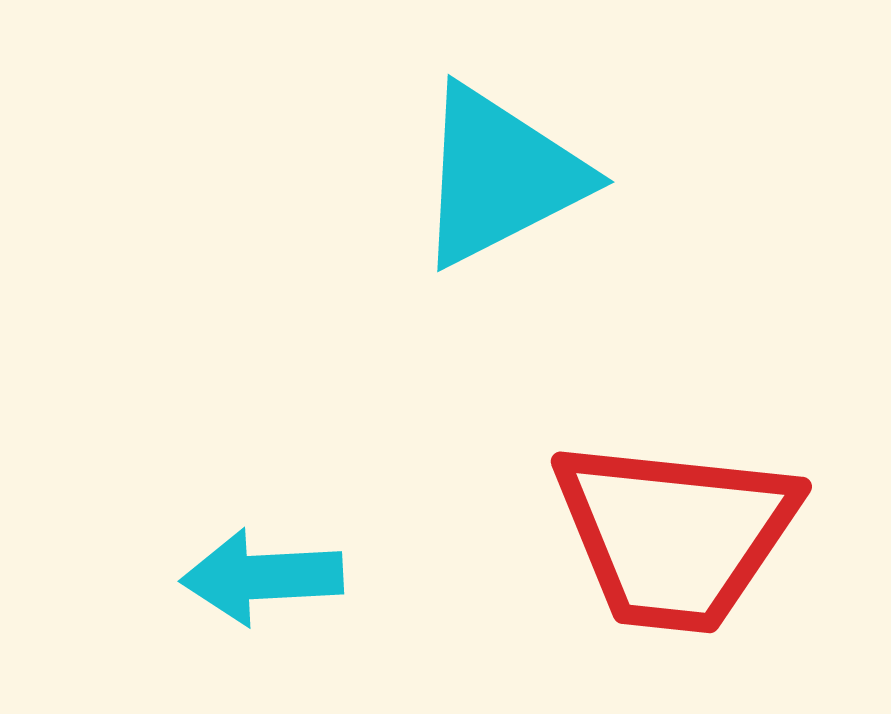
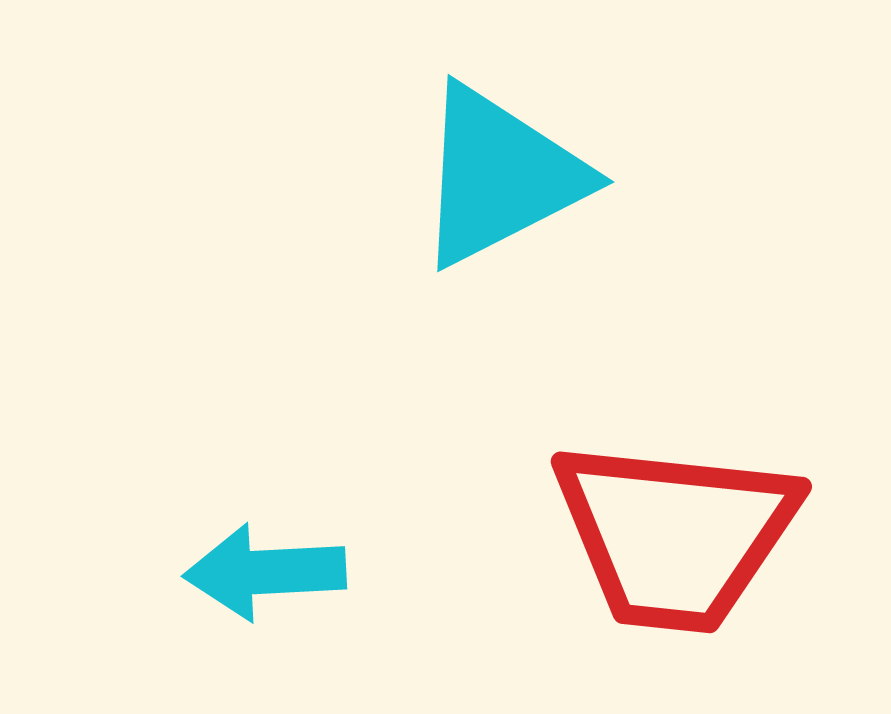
cyan arrow: moved 3 px right, 5 px up
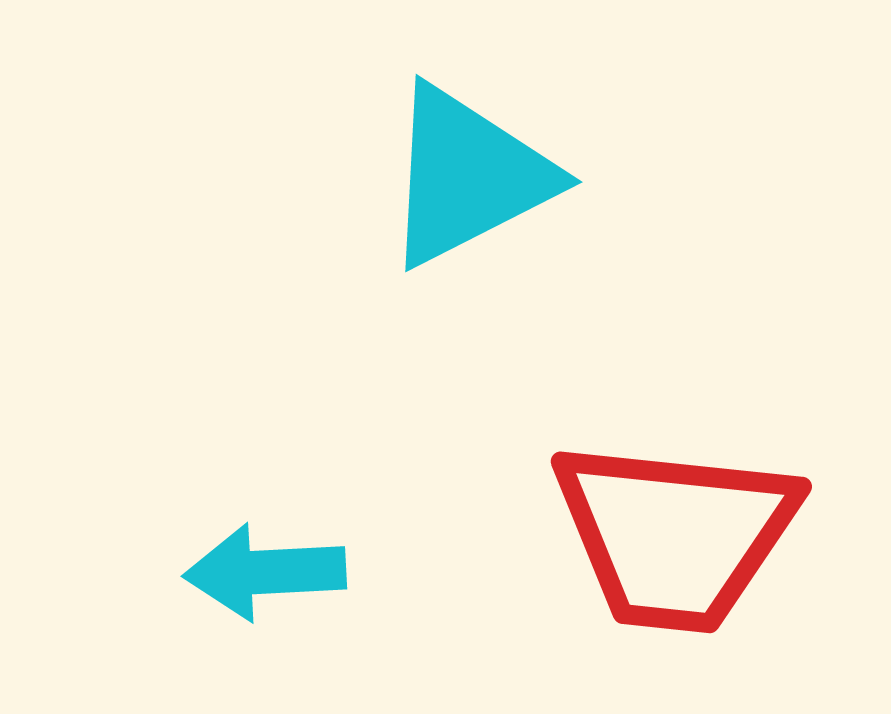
cyan triangle: moved 32 px left
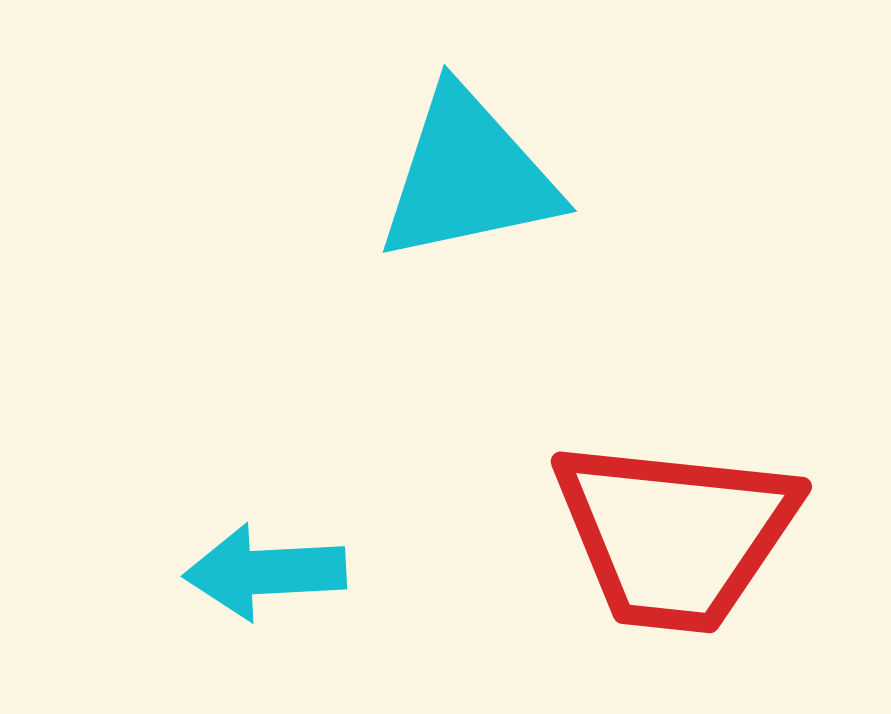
cyan triangle: rotated 15 degrees clockwise
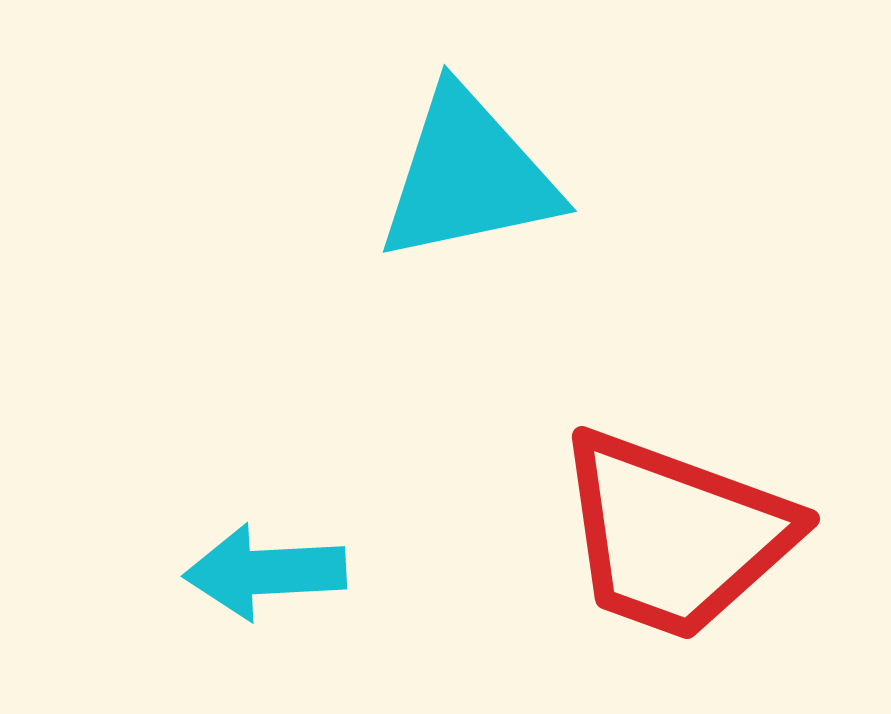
red trapezoid: rotated 14 degrees clockwise
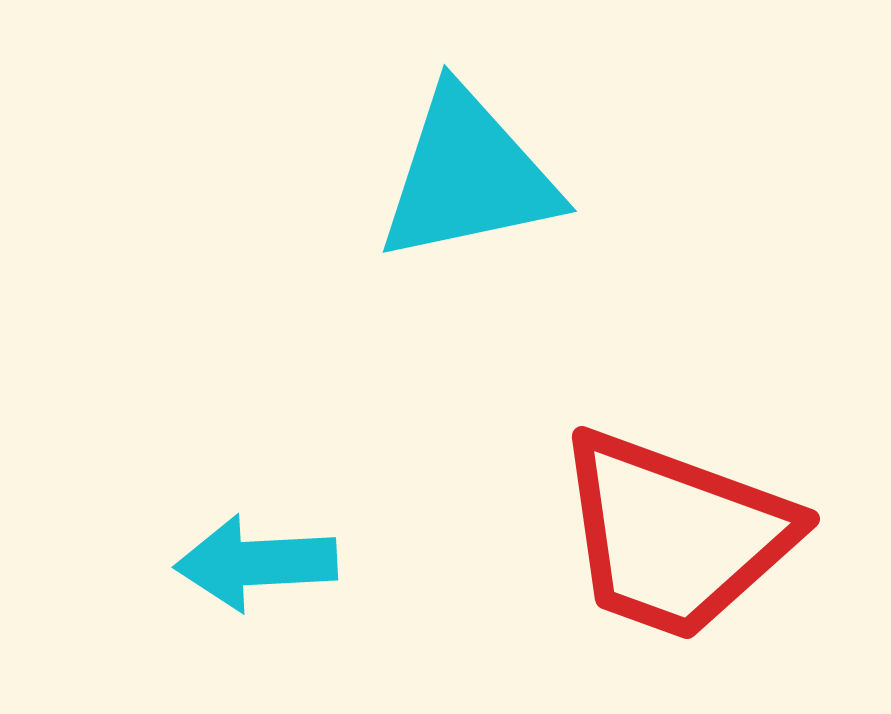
cyan arrow: moved 9 px left, 9 px up
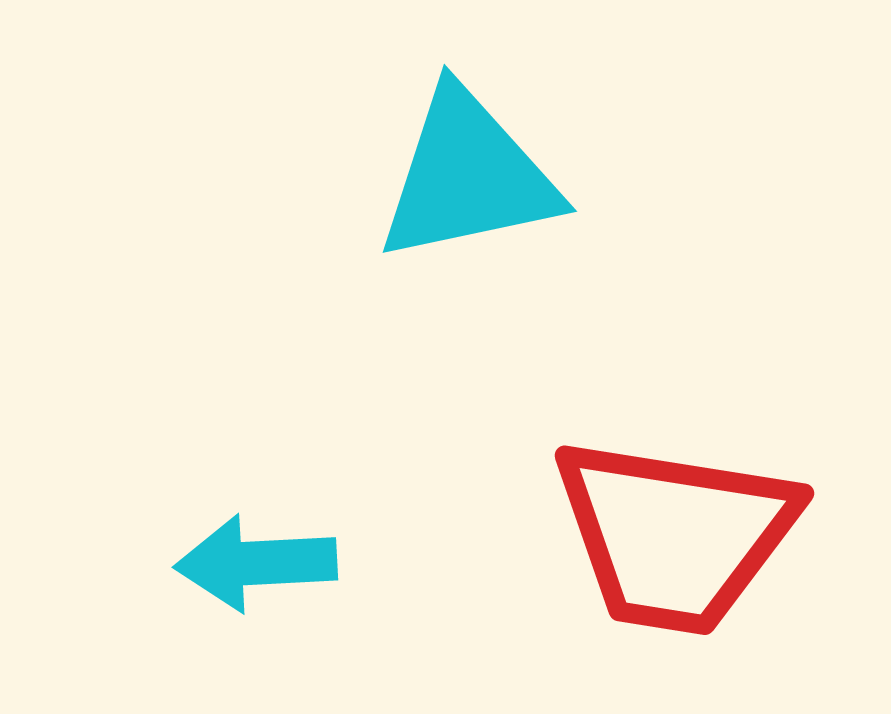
red trapezoid: rotated 11 degrees counterclockwise
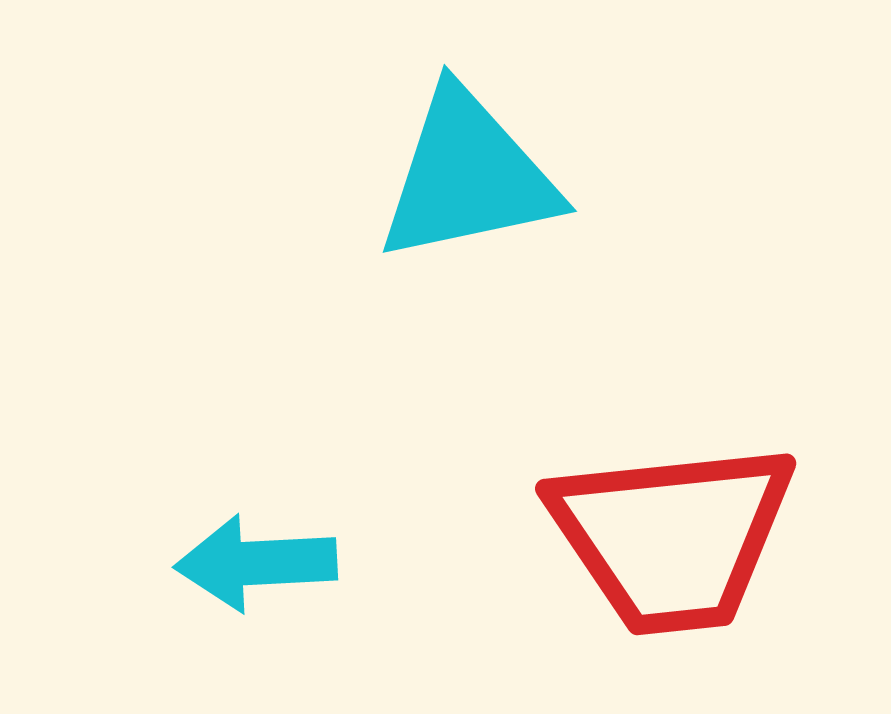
red trapezoid: moved 3 px left, 2 px down; rotated 15 degrees counterclockwise
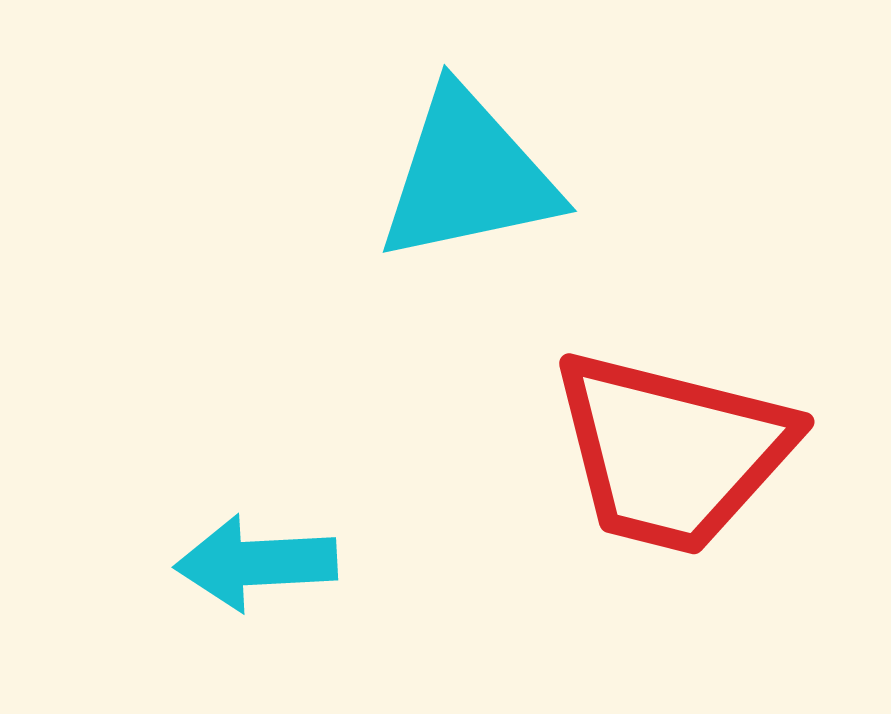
red trapezoid: moved 85 px up; rotated 20 degrees clockwise
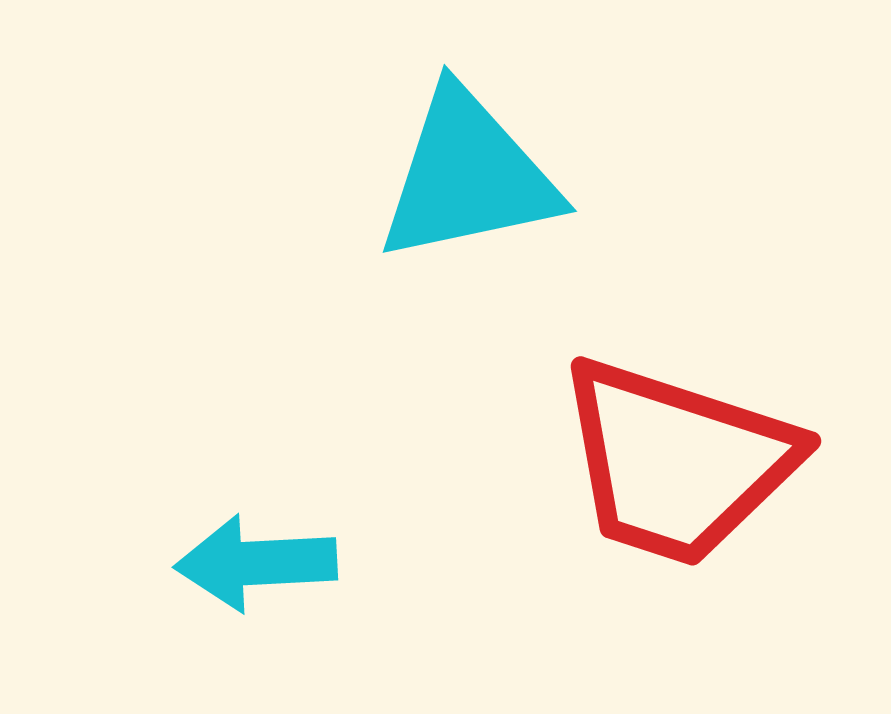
red trapezoid: moved 5 px right, 10 px down; rotated 4 degrees clockwise
